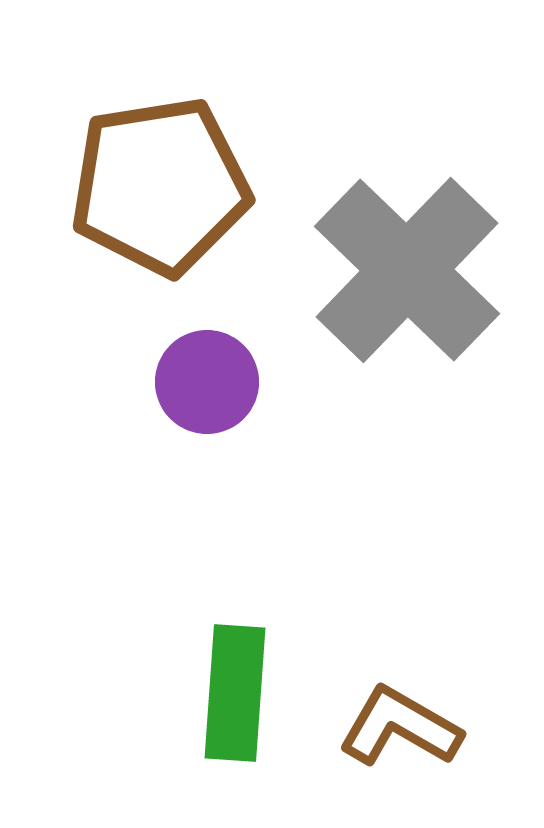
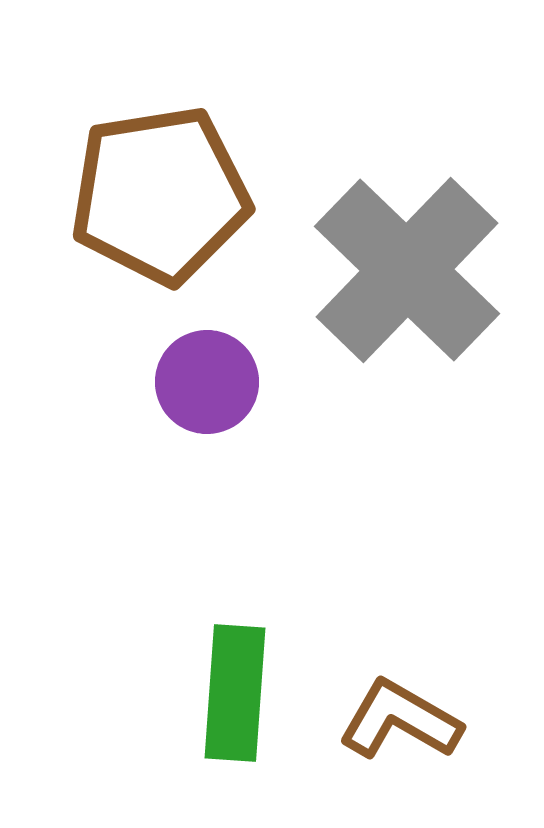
brown pentagon: moved 9 px down
brown L-shape: moved 7 px up
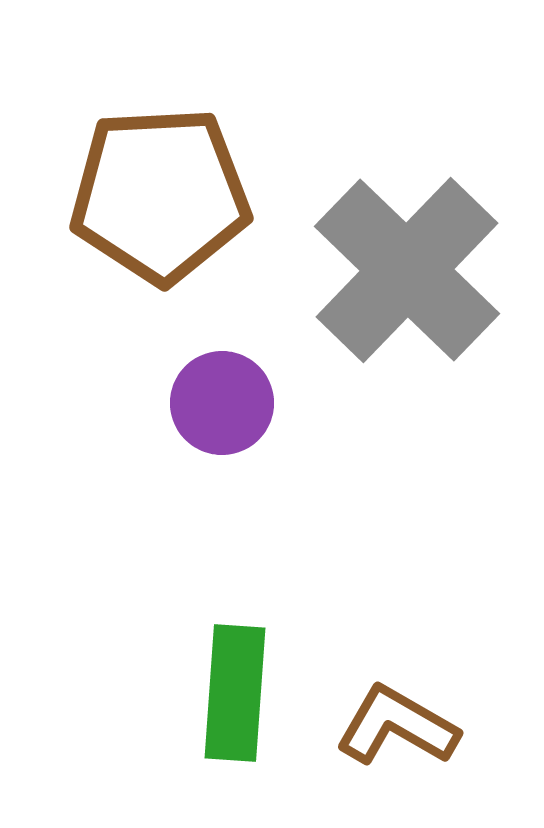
brown pentagon: rotated 6 degrees clockwise
purple circle: moved 15 px right, 21 px down
brown L-shape: moved 3 px left, 6 px down
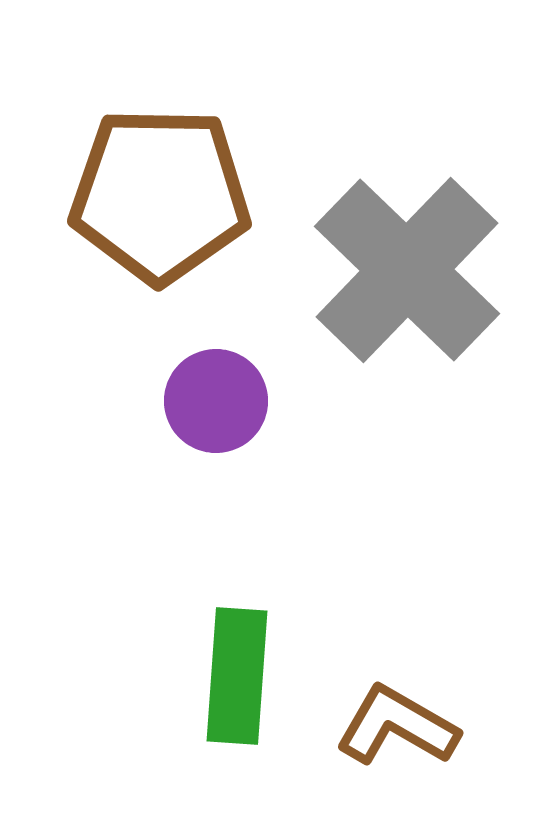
brown pentagon: rotated 4 degrees clockwise
purple circle: moved 6 px left, 2 px up
green rectangle: moved 2 px right, 17 px up
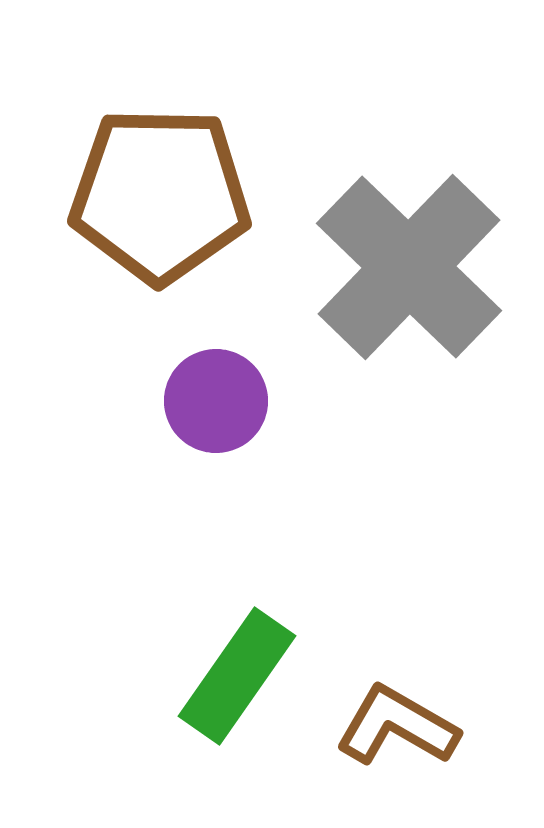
gray cross: moved 2 px right, 3 px up
green rectangle: rotated 31 degrees clockwise
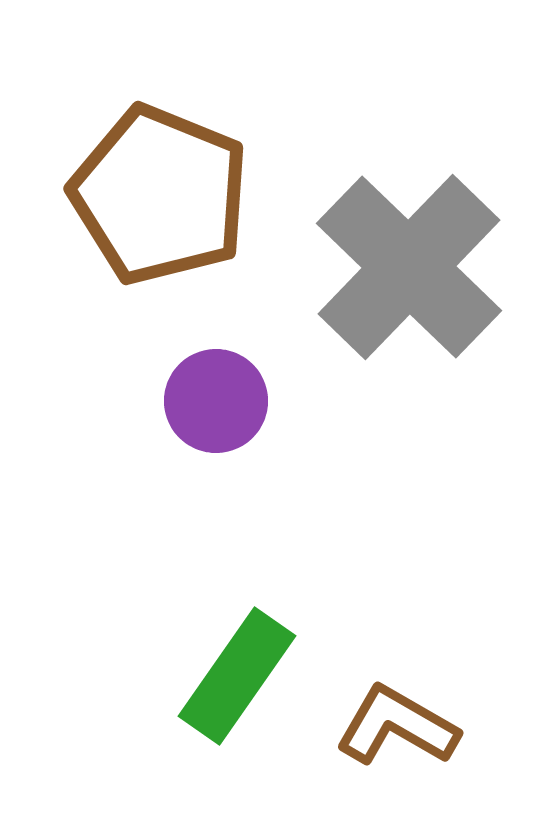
brown pentagon: rotated 21 degrees clockwise
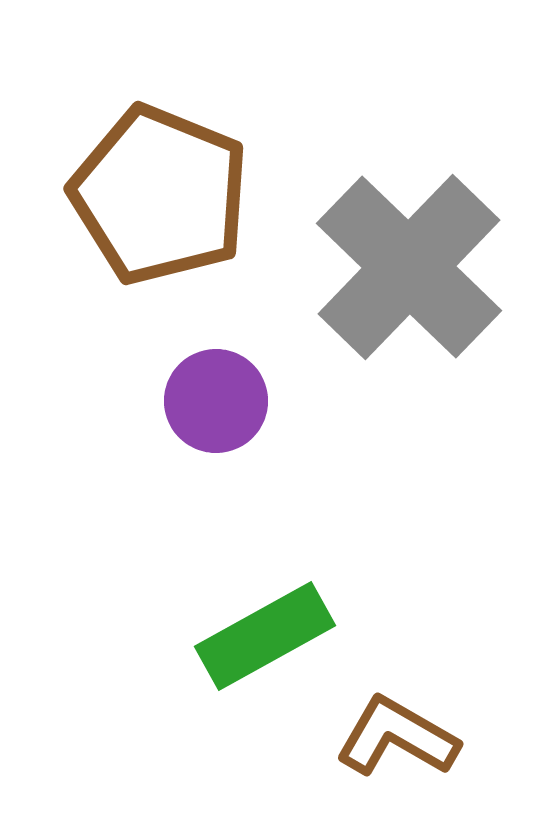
green rectangle: moved 28 px right, 40 px up; rotated 26 degrees clockwise
brown L-shape: moved 11 px down
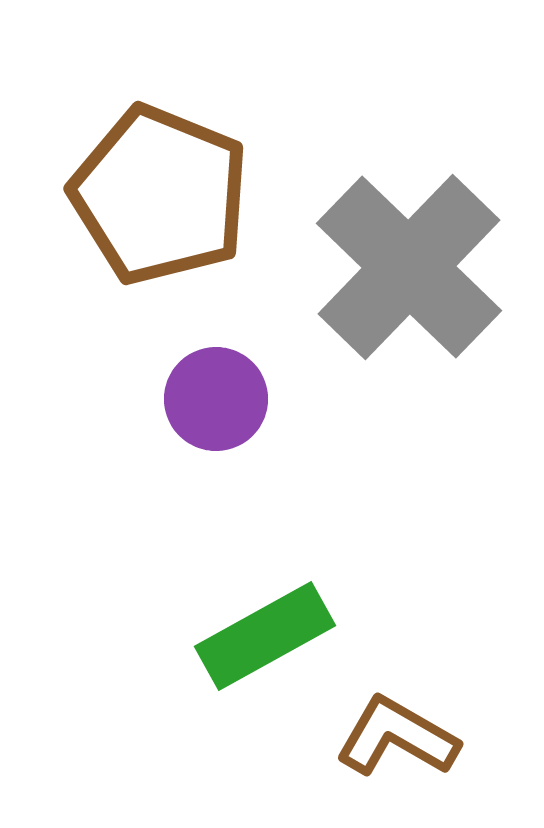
purple circle: moved 2 px up
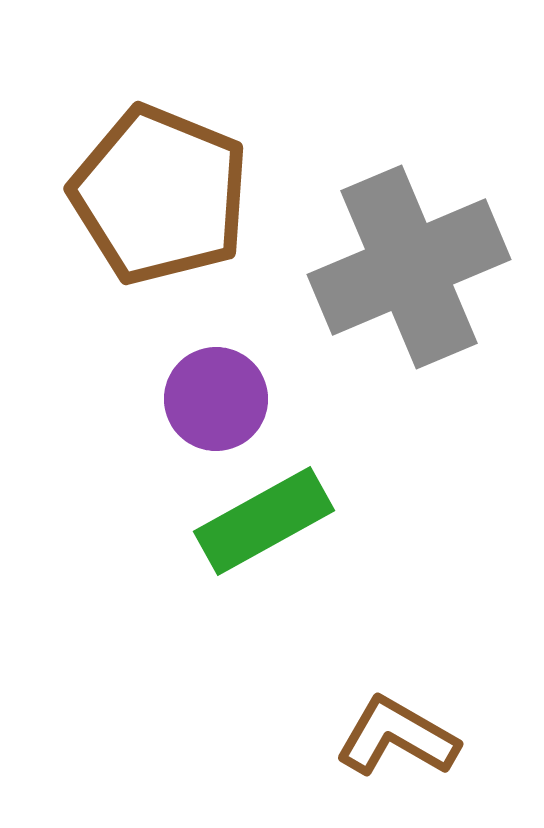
gray cross: rotated 23 degrees clockwise
green rectangle: moved 1 px left, 115 px up
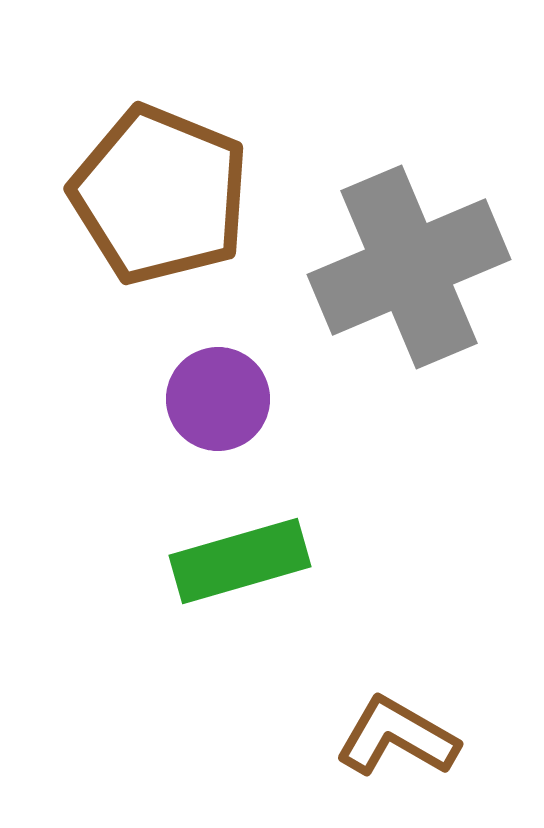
purple circle: moved 2 px right
green rectangle: moved 24 px left, 40 px down; rotated 13 degrees clockwise
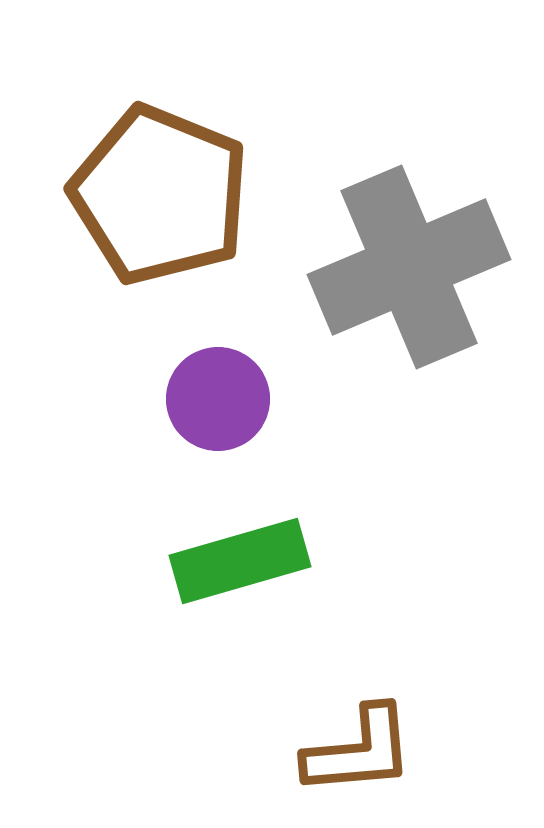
brown L-shape: moved 38 px left, 14 px down; rotated 145 degrees clockwise
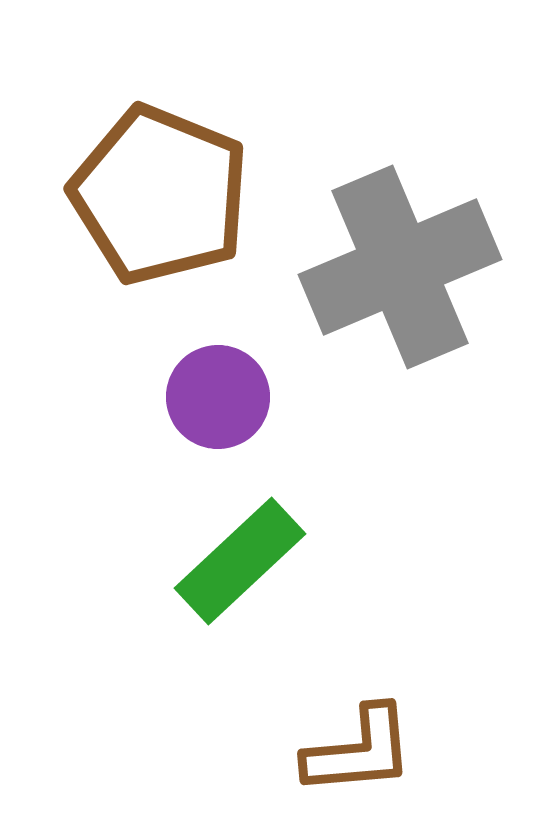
gray cross: moved 9 px left
purple circle: moved 2 px up
green rectangle: rotated 27 degrees counterclockwise
